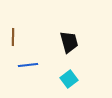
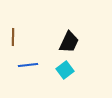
black trapezoid: rotated 40 degrees clockwise
cyan square: moved 4 px left, 9 px up
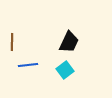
brown line: moved 1 px left, 5 px down
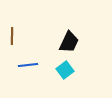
brown line: moved 6 px up
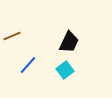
brown line: rotated 66 degrees clockwise
blue line: rotated 42 degrees counterclockwise
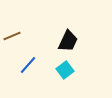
black trapezoid: moved 1 px left, 1 px up
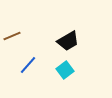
black trapezoid: rotated 35 degrees clockwise
